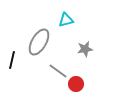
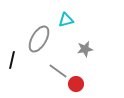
gray ellipse: moved 3 px up
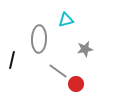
gray ellipse: rotated 28 degrees counterclockwise
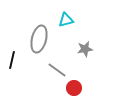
gray ellipse: rotated 12 degrees clockwise
gray line: moved 1 px left, 1 px up
red circle: moved 2 px left, 4 px down
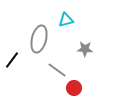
gray star: rotated 14 degrees clockwise
black line: rotated 24 degrees clockwise
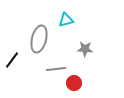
gray line: moved 1 px left, 1 px up; rotated 42 degrees counterclockwise
red circle: moved 5 px up
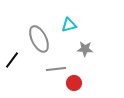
cyan triangle: moved 3 px right, 5 px down
gray ellipse: rotated 40 degrees counterclockwise
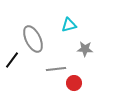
gray ellipse: moved 6 px left
